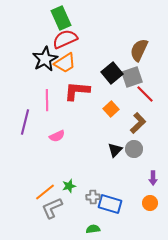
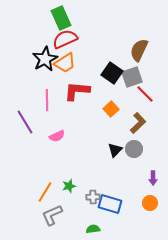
black square: rotated 15 degrees counterclockwise
purple line: rotated 45 degrees counterclockwise
orange line: rotated 20 degrees counterclockwise
gray L-shape: moved 7 px down
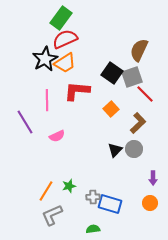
green rectangle: rotated 60 degrees clockwise
orange line: moved 1 px right, 1 px up
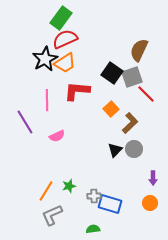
red line: moved 1 px right
brown L-shape: moved 8 px left
gray cross: moved 1 px right, 1 px up
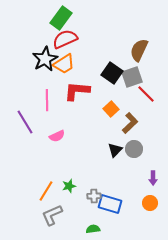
orange trapezoid: moved 1 px left, 1 px down
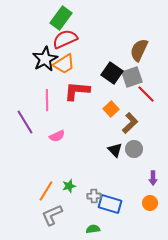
black triangle: rotated 28 degrees counterclockwise
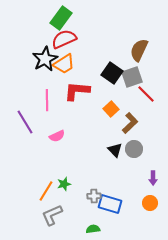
red semicircle: moved 1 px left
green star: moved 5 px left, 2 px up
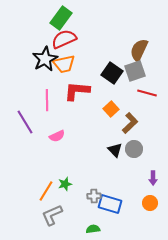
orange trapezoid: rotated 20 degrees clockwise
gray square: moved 3 px right, 6 px up
red line: moved 1 px right, 1 px up; rotated 30 degrees counterclockwise
green star: moved 1 px right
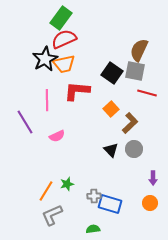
gray square: rotated 30 degrees clockwise
black triangle: moved 4 px left
green star: moved 2 px right
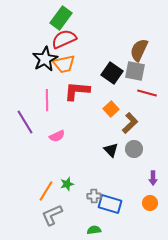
green semicircle: moved 1 px right, 1 px down
